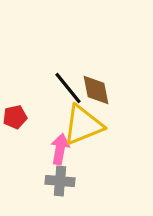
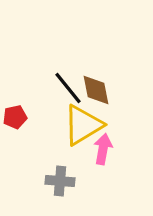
yellow triangle: rotated 9 degrees counterclockwise
pink arrow: moved 43 px right
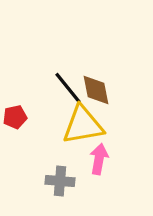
yellow triangle: rotated 21 degrees clockwise
pink arrow: moved 4 px left, 10 px down
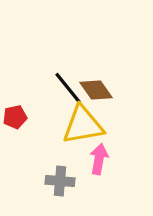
brown diamond: rotated 24 degrees counterclockwise
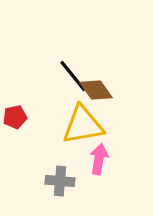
black line: moved 5 px right, 12 px up
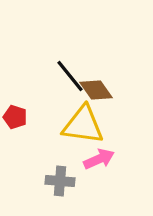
black line: moved 3 px left
red pentagon: rotated 30 degrees clockwise
yellow triangle: rotated 18 degrees clockwise
pink arrow: rotated 56 degrees clockwise
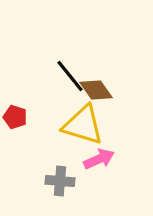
yellow triangle: rotated 9 degrees clockwise
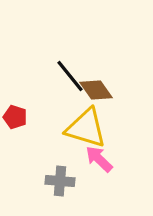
yellow triangle: moved 3 px right, 3 px down
pink arrow: rotated 112 degrees counterclockwise
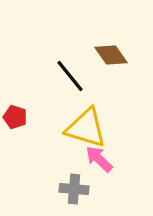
brown diamond: moved 15 px right, 35 px up
gray cross: moved 14 px right, 8 px down
